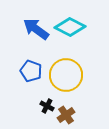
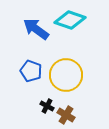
cyan diamond: moved 7 px up; rotated 8 degrees counterclockwise
brown cross: rotated 24 degrees counterclockwise
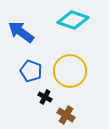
cyan diamond: moved 3 px right
blue arrow: moved 15 px left, 3 px down
yellow circle: moved 4 px right, 4 px up
black cross: moved 2 px left, 9 px up
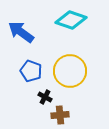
cyan diamond: moved 2 px left
brown cross: moved 6 px left; rotated 36 degrees counterclockwise
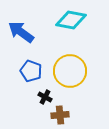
cyan diamond: rotated 8 degrees counterclockwise
